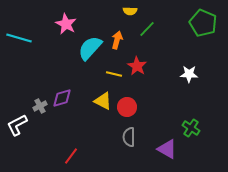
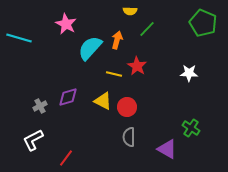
white star: moved 1 px up
purple diamond: moved 6 px right, 1 px up
white L-shape: moved 16 px right, 15 px down
red line: moved 5 px left, 2 px down
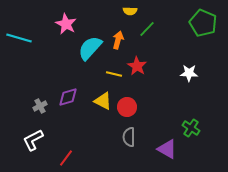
orange arrow: moved 1 px right
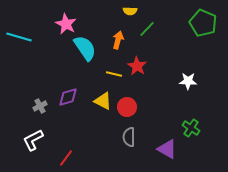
cyan line: moved 1 px up
cyan semicircle: moved 5 px left; rotated 104 degrees clockwise
white star: moved 1 px left, 8 px down
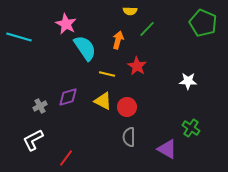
yellow line: moved 7 px left
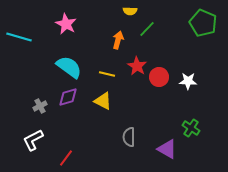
cyan semicircle: moved 16 px left, 19 px down; rotated 20 degrees counterclockwise
red circle: moved 32 px right, 30 px up
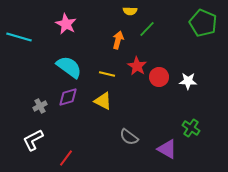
gray semicircle: rotated 54 degrees counterclockwise
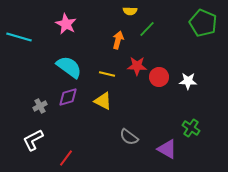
red star: rotated 30 degrees counterclockwise
